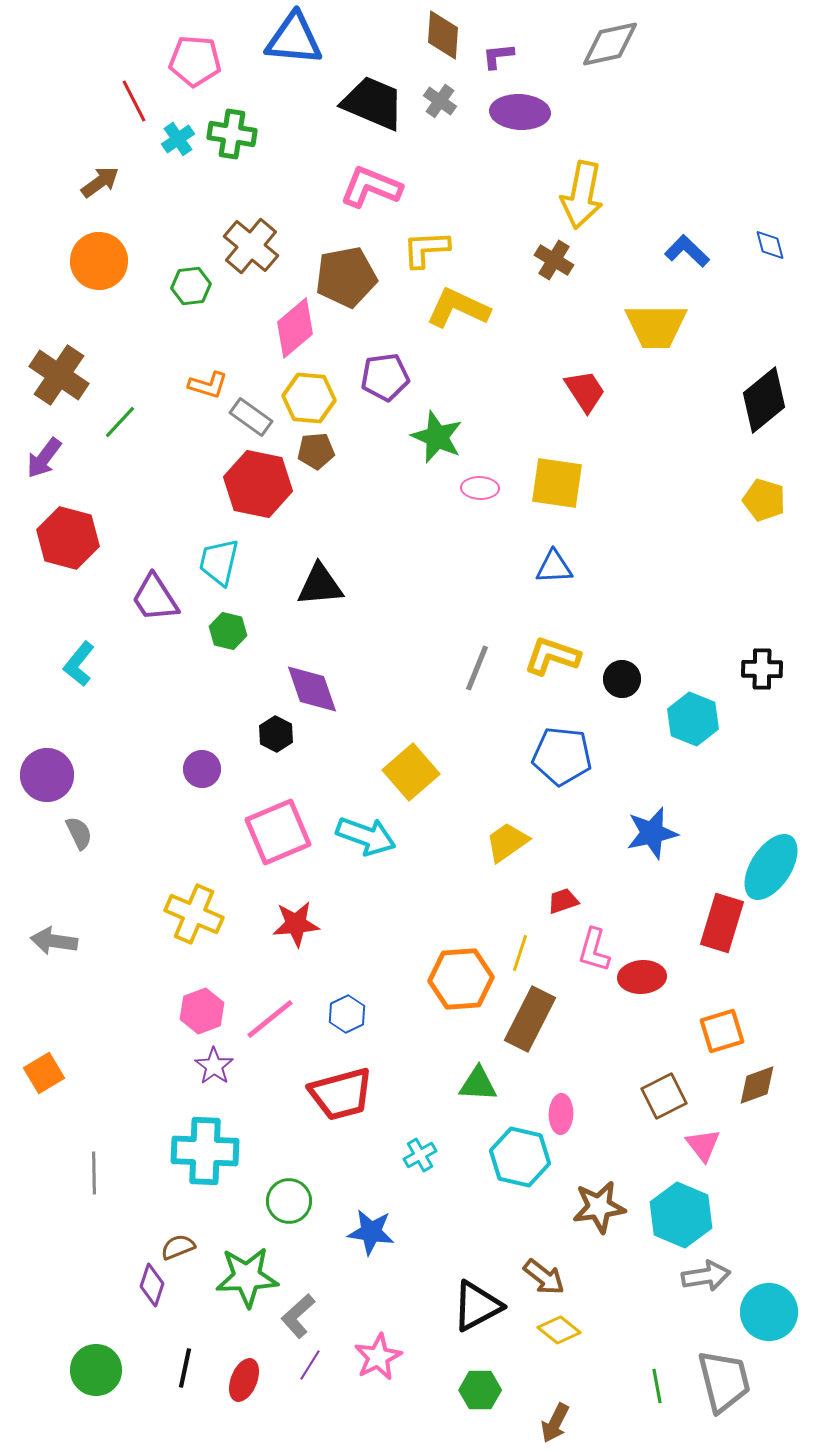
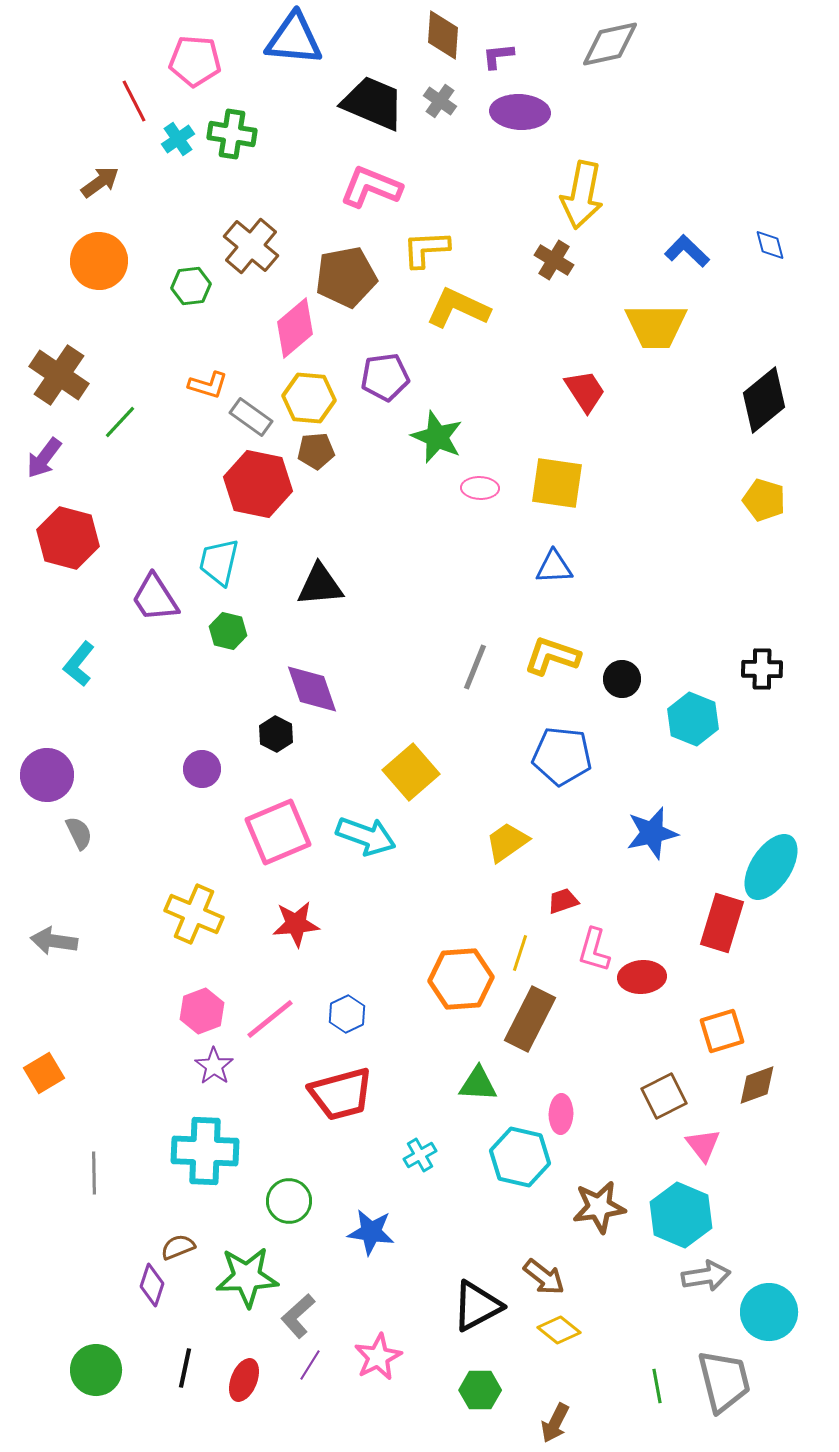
gray line at (477, 668): moved 2 px left, 1 px up
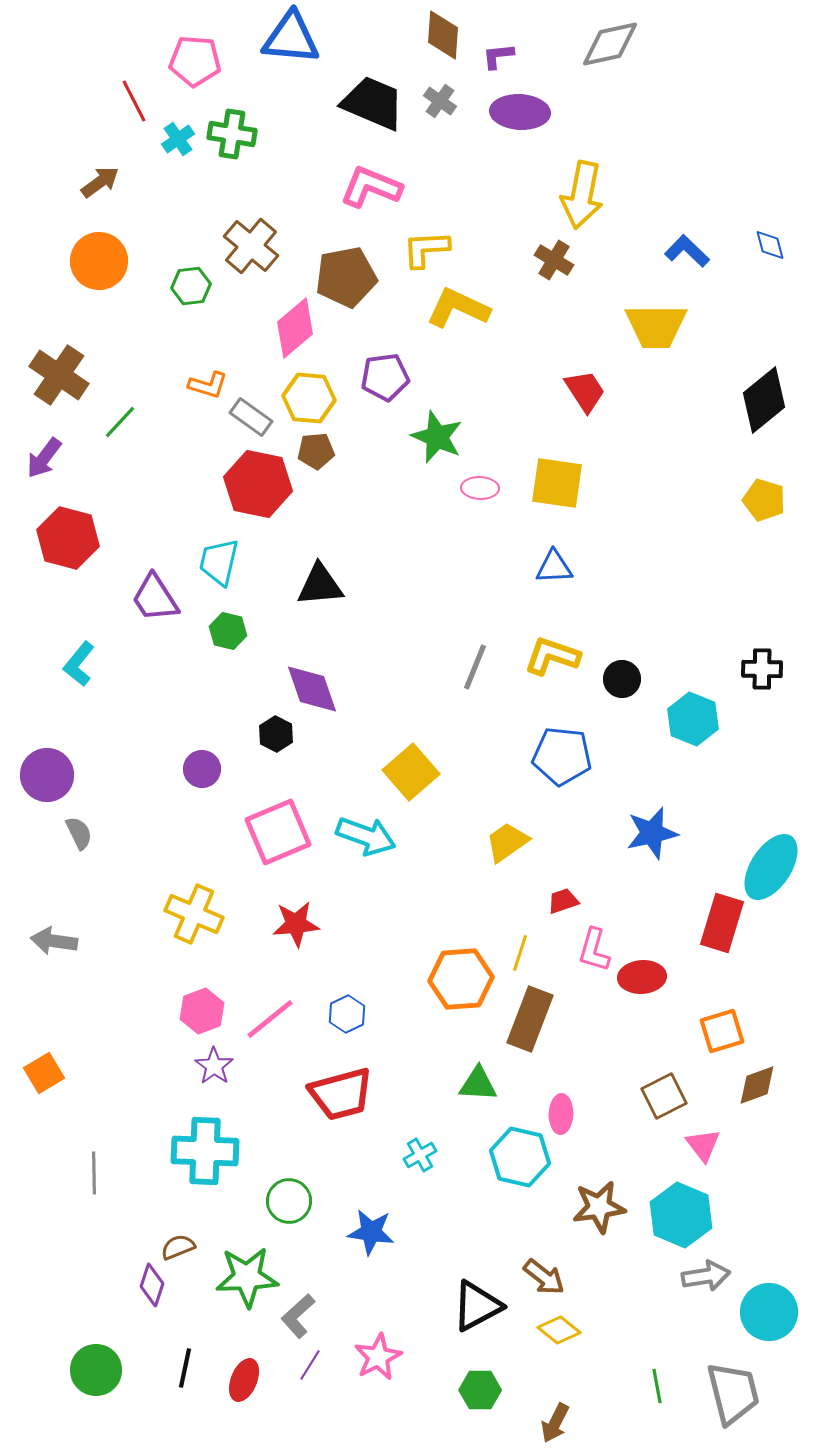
blue triangle at (294, 39): moved 3 px left, 1 px up
brown rectangle at (530, 1019): rotated 6 degrees counterclockwise
gray trapezoid at (724, 1381): moved 9 px right, 12 px down
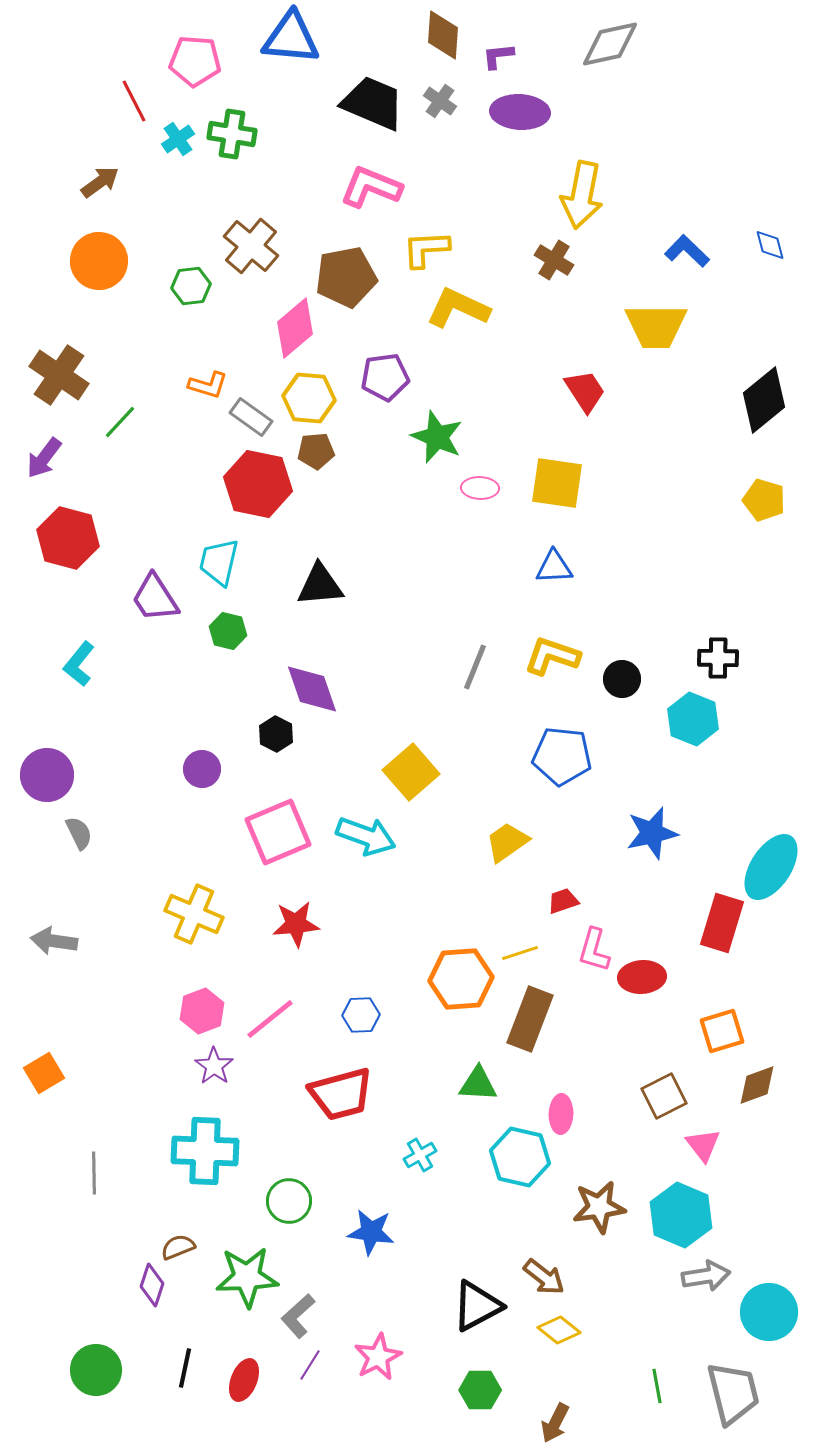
black cross at (762, 669): moved 44 px left, 11 px up
yellow line at (520, 953): rotated 54 degrees clockwise
blue hexagon at (347, 1014): moved 14 px right, 1 px down; rotated 24 degrees clockwise
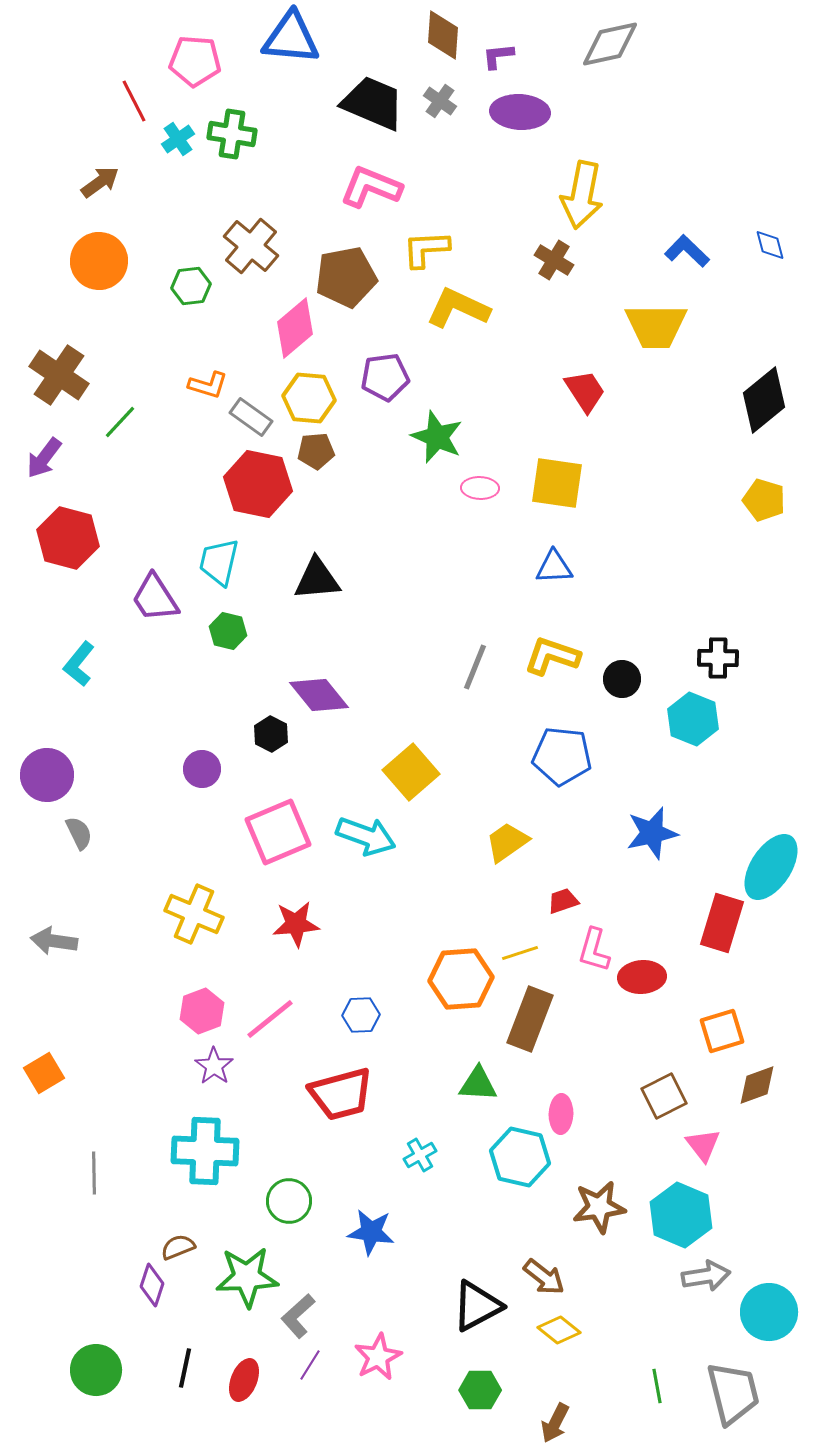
black triangle at (320, 585): moved 3 px left, 6 px up
purple diamond at (312, 689): moved 7 px right, 6 px down; rotated 20 degrees counterclockwise
black hexagon at (276, 734): moved 5 px left
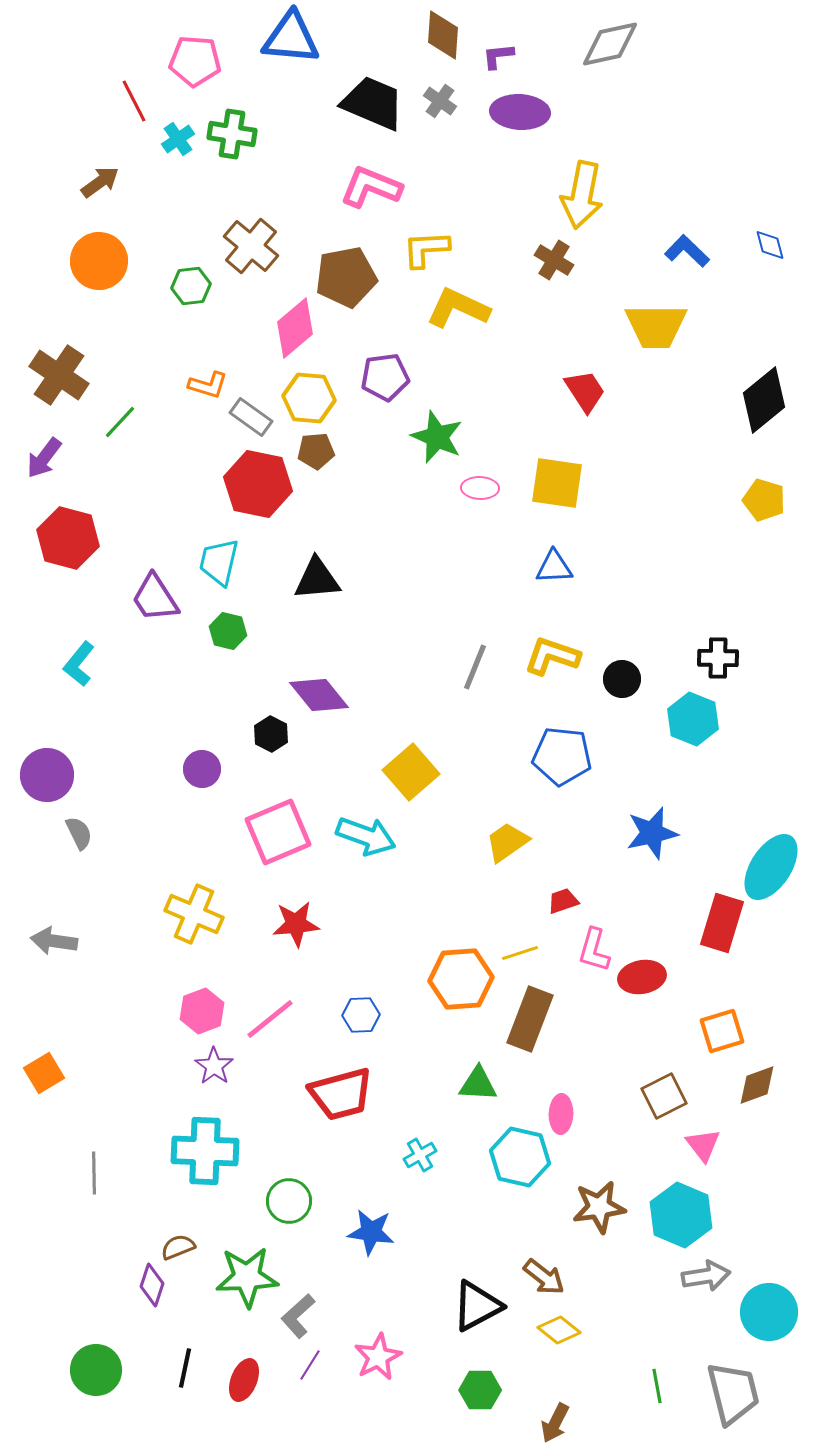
red ellipse at (642, 977): rotated 6 degrees counterclockwise
